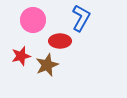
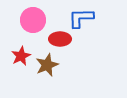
blue L-shape: rotated 120 degrees counterclockwise
red ellipse: moved 2 px up
red star: rotated 12 degrees counterclockwise
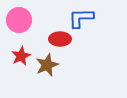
pink circle: moved 14 px left
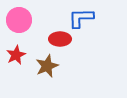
red star: moved 5 px left, 1 px up
brown star: moved 1 px down
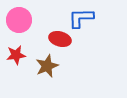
red ellipse: rotated 15 degrees clockwise
red star: rotated 18 degrees clockwise
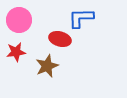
red star: moved 3 px up
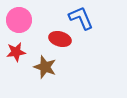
blue L-shape: rotated 68 degrees clockwise
brown star: moved 2 px left, 1 px down; rotated 30 degrees counterclockwise
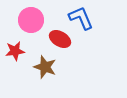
pink circle: moved 12 px right
red ellipse: rotated 15 degrees clockwise
red star: moved 1 px left, 1 px up
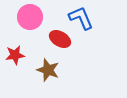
pink circle: moved 1 px left, 3 px up
red star: moved 4 px down
brown star: moved 3 px right, 3 px down
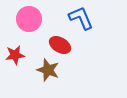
pink circle: moved 1 px left, 2 px down
red ellipse: moved 6 px down
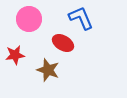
red ellipse: moved 3 px right, 2 px up
